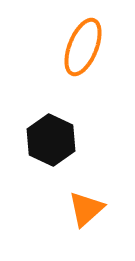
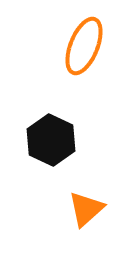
orange ellipse: moved 1 px right, 1 px up
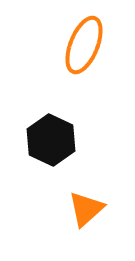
orange ellipse: moved 1 px up
